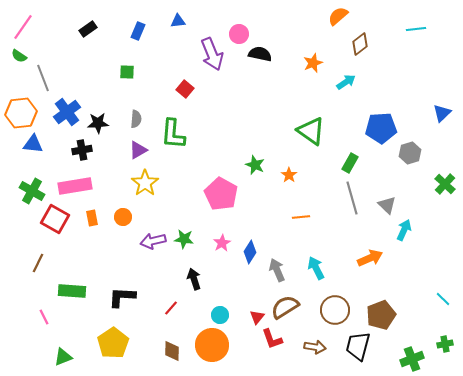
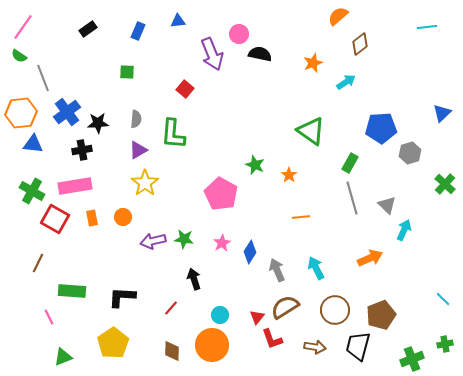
cyan line at (416, 29): moved 11 px right, 2 px up
pink line at (44, 317): moved 5 px right
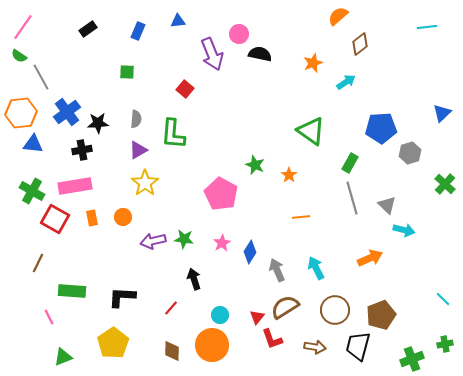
gray line at (43, 78): moved 2 px left, 1 px up; rotated 8 degrees counterclockwise
cyan arrow at (404, 230): rotated 80 degrees clockwise
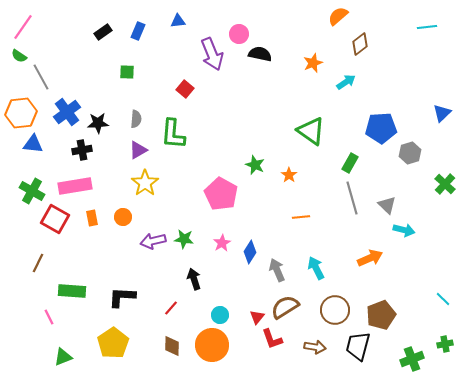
black rectangle at (88, 29): moved 15 px right, 3 px down
brown diamond at (172, 351): moved 5 px up
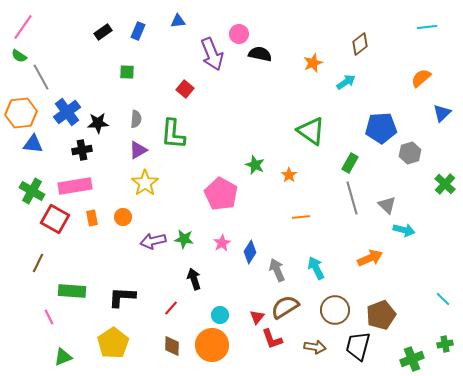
orange semicircle at (338, 16): moved 83 px right, 62 px down
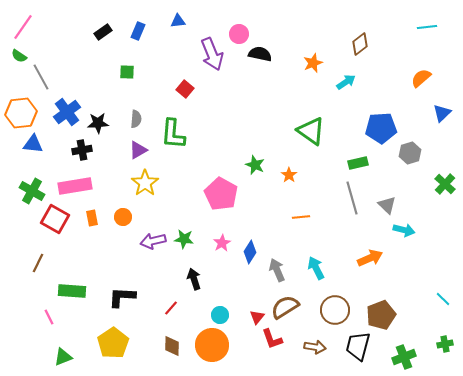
green rectangle at (350, 163): moved 8 px right; rotated 48 degrees clockwise
green cross at (412, 359): moved 8 px left, 2 px up
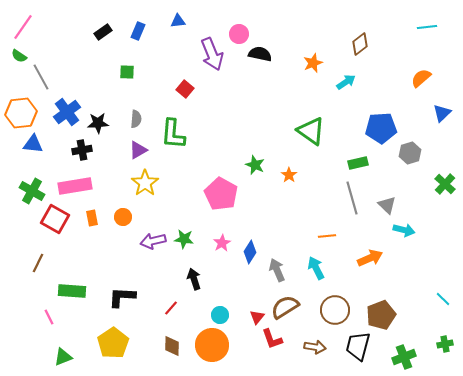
orange line at (301, 217): moved 26 px right, 19 px down
